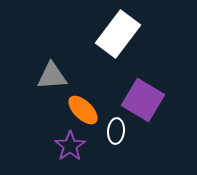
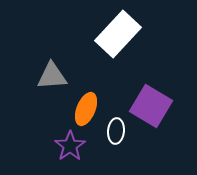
white rectangle: rotated 6 degrees clockwise
purple square: moved 8 px right, 6 px down
orange ellipse: moved 3 px right, 1 px up; rotated 68 degrees clockwise
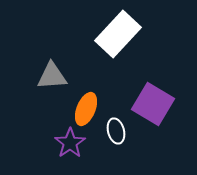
purple square: moved 2 px right, 2 px up
white ellipse: rotated 20 degrees counterclockwise
purple star: moved 3 px up
